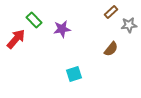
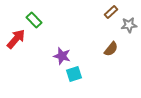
purple star: moved 27 px down; rotated 24 degrees clockwise
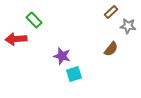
gray star: moved 1 px left, 1 px down; rotated 14 degrees clockwise
red arrow: rotated 135 degrees counterclockwise
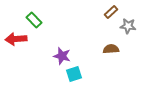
brown semicircle: rotated 133 degrees counterclockwise
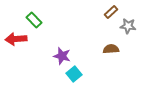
cyan square: rotated 21 degrees counterclockwise
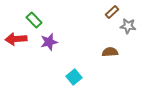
brown rectangle: moved 1 px right
brown semicircle: moved 1 px left, 3 px down
purple star: moved 13 px left, 14 px up; rotated 30 degrees counterclockwise
cyan square: moved 3 px down
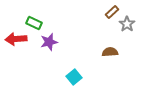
green rectangle: moved 3 px down; rotated 21 degrees counterclockwise
gray star: moved 1 px left, 2 px up; rotated 28 degrees clockwise
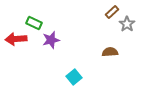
purple star: moved 2 px right, 2 px up
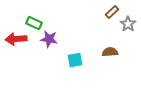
gray star: moved 1 px right
purple star: moved 2 px left, 1 px up; rotated 24 degrees clockwise
cyan square: moved 1 px right, 17 px up; rotated 28 degrees clockwise
